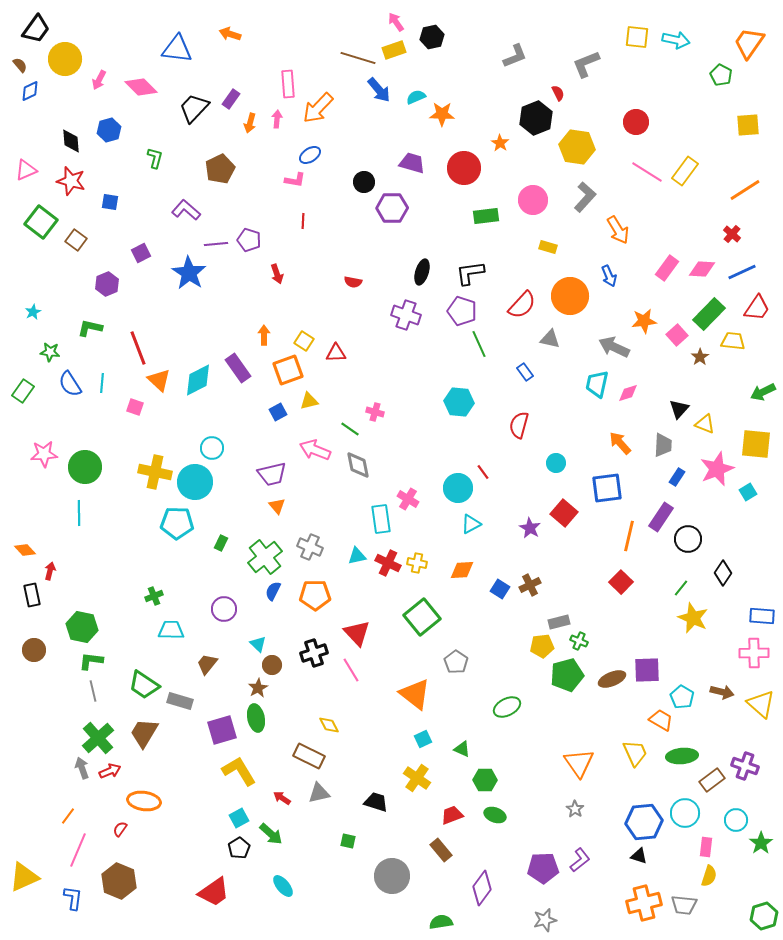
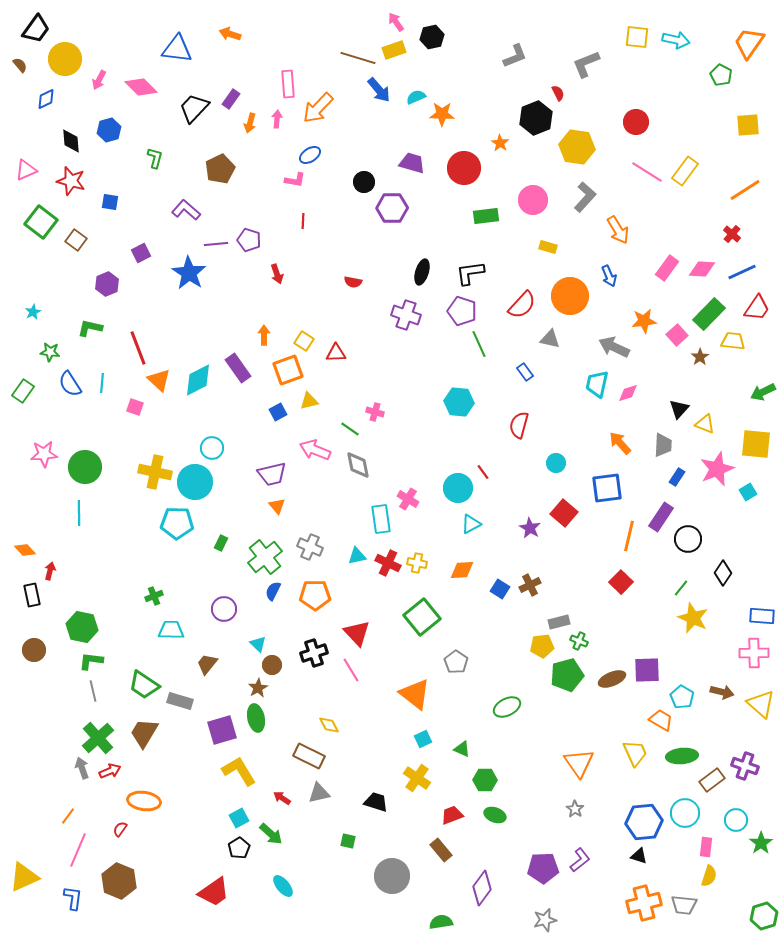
blue diamond at (30, 91): moved 16 px right, 8 px down
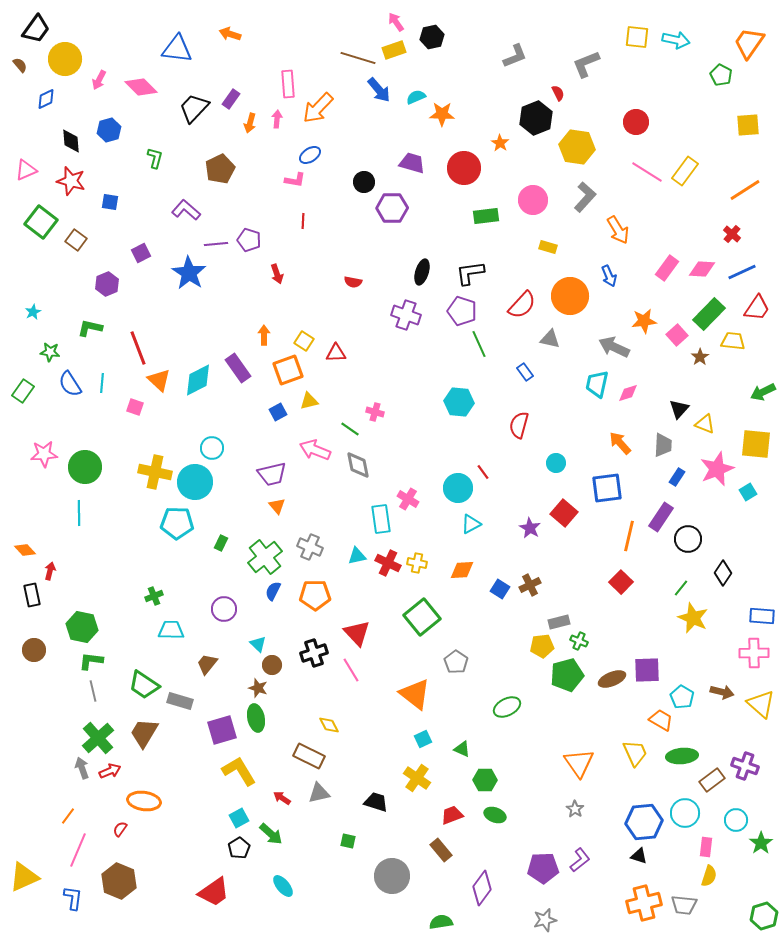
brown star at (258, 688): rotated 24 degrees counterclockwise
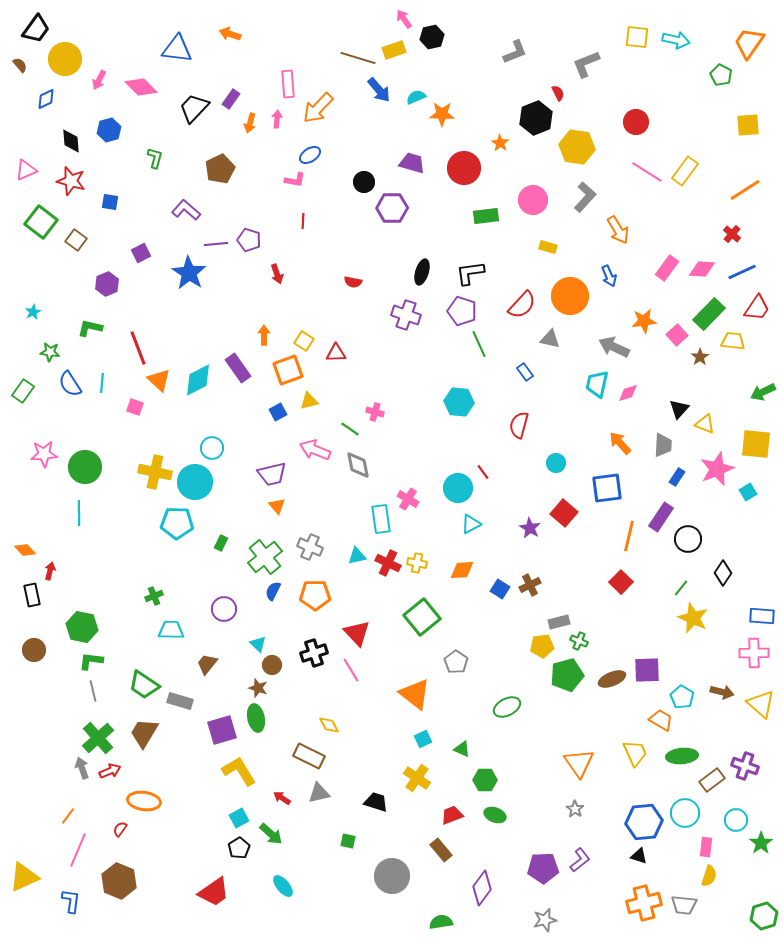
pink arrow at (396, 22): moved 8 px right, 3 px up
gray L-shape at (515, 56): moved 4 px up
blue L-shape at (73, 898): moved 2 px left, 3 px down
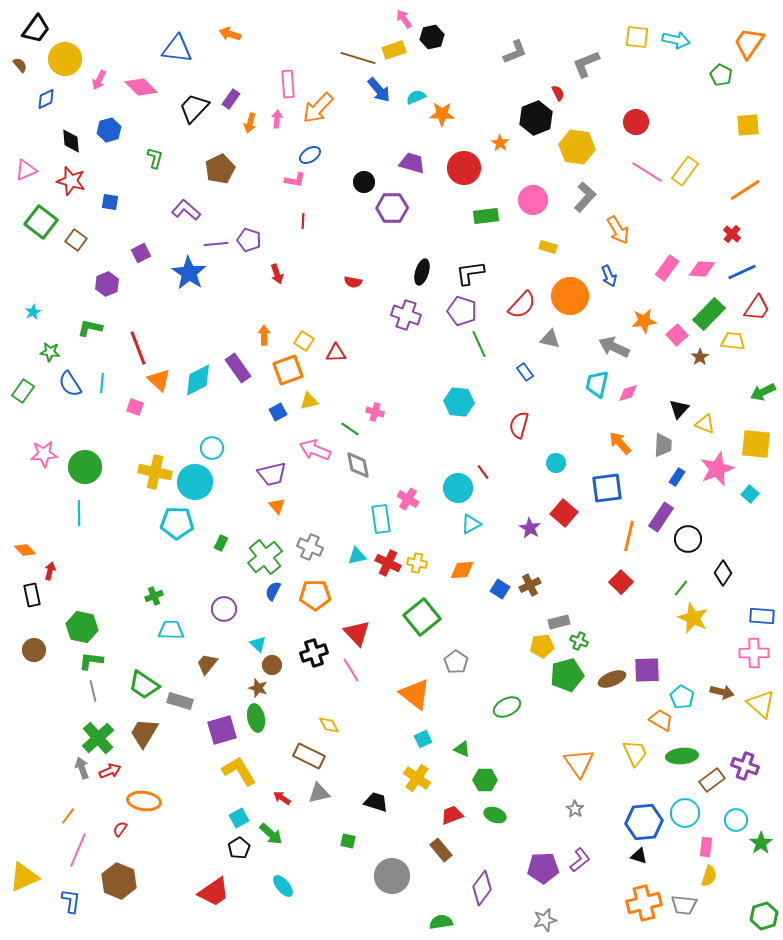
cyan square at (748, 492): moved 2 px right, 2 px down; rotated 18 degrees counterclockwise
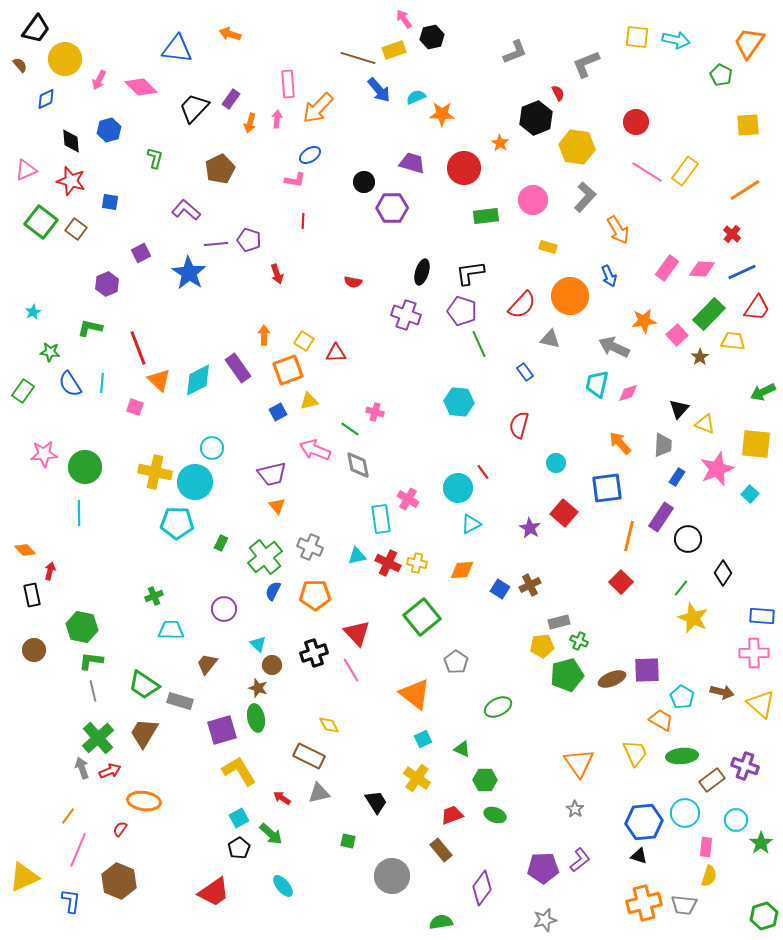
brown square at (76, 240): moved 11 px up
green ellipse at (507, 707): moved 9 px left
black trapezoid at (376, 802): rotated 40 degrees clockwise
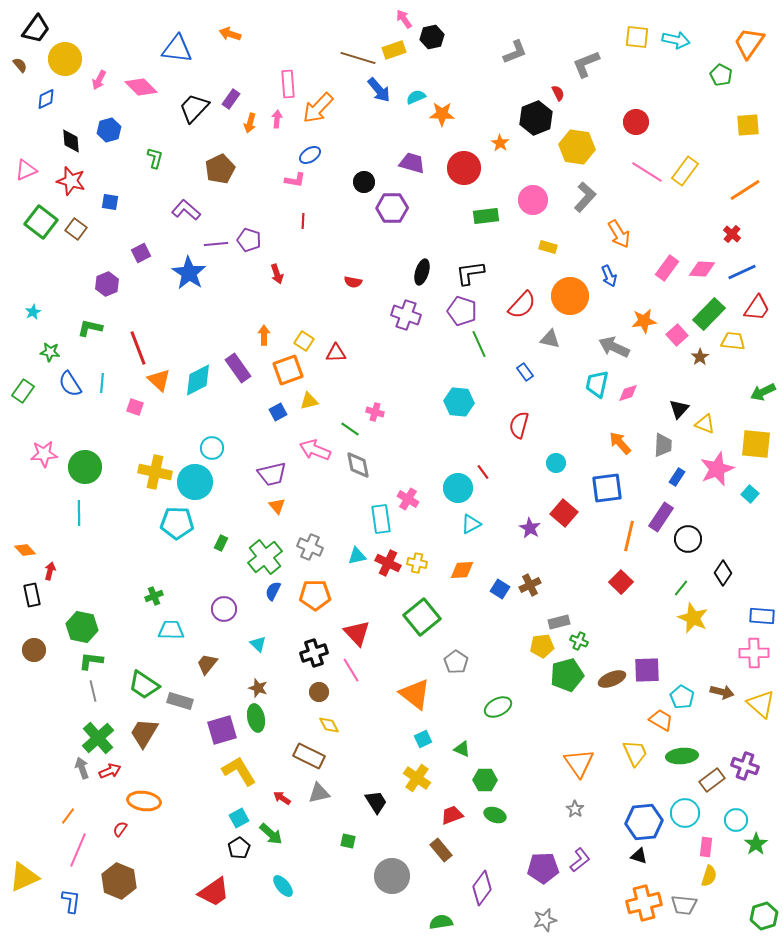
orange arrow at (618, 230): moved 1 px right, 4 px down
brown circle at (272, 665): moved 47 px right, 27 px down
green star at (761, 843): moved 5 px left, 1 px down
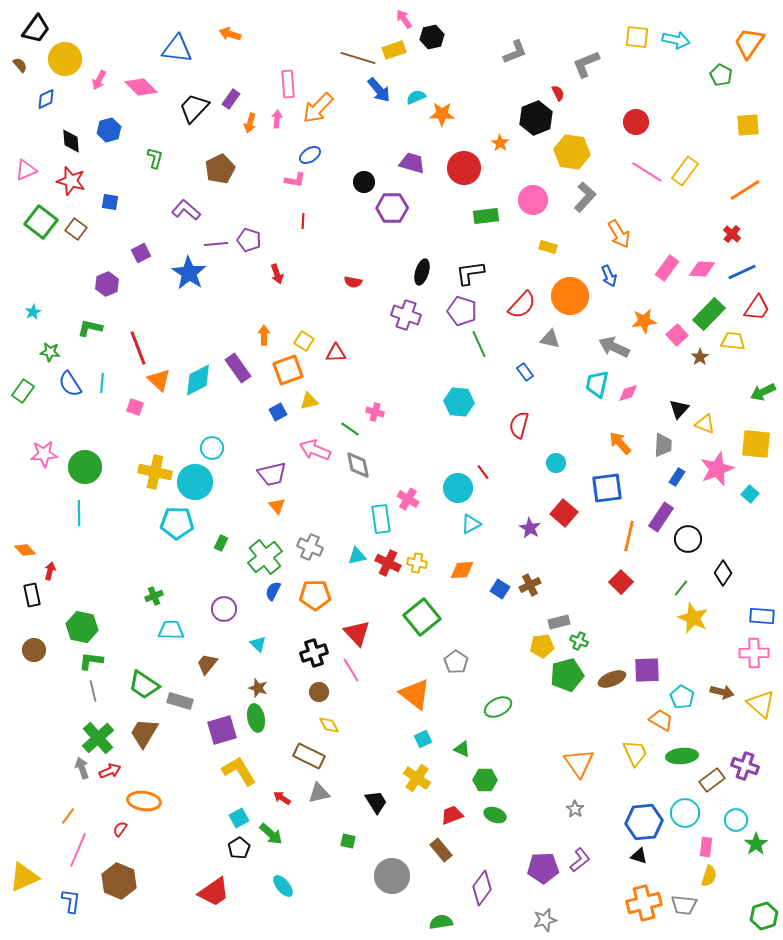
yellow hexagon at (577, 147): moved 5 px left, 5 px down
